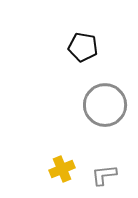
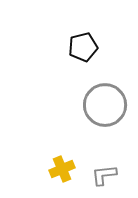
black pentagon: rotated 24 degrees counterclockwise
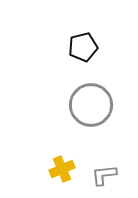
gray circle: moved 14 px left
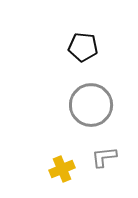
black pentagon: rotated 20 degrees clockwise
gray L-shape: moved 18 px up
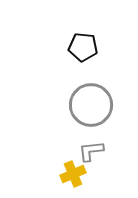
gray L-shape: moved 13 px left, 6 px up
yellow cross: moved 11 px right, 5 px down
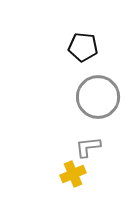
gray circle: moved 7 px right, 8 px up
gray L-shape: moved 3 px left, 4 px up
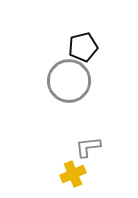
black pentagon: rotated 20 degrees counterclockwise
gray circle: moved 29 px left, 16 px up
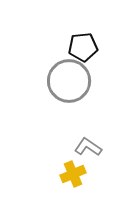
black pentagon: rotated 8 degrees clockwise
gray L-shape: rotated 40 degrees clockwise
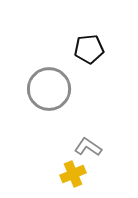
black pentagon: moved 6 px right, 2 px down
gray circle: moved 20 px left, 8 px down
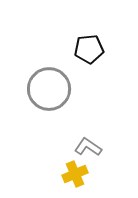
yellow cross: moved 2 px right
